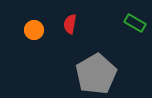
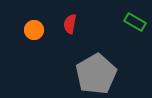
green rectangle: moved 1 px up
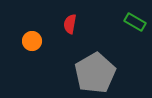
orange circle: moved 2 px left, 11 px down
gray pentagon: moved 1 px left, 1 px up
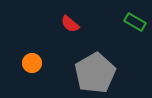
red semicircle: rotated 60 degrees counterclockwise
orange circle: moved 22 px down
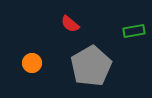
green rectangle: moved 1 px left, 9 px down; rotated 40 degrees counterclockwise
gray pentagon: moved 4 px left, 7 px up
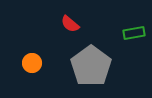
green rectangle: moved 2 px down
gray pentagon: rotated 6 degrees counterclockwise
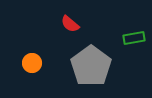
green rectangle: moved 5 px down
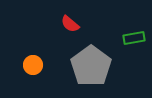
orange circle: moved 1 px right, 2 px down
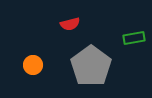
red semicircle: rotated 54 degrees counterclockwise
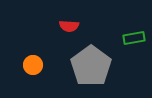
red semicircle: moved 1 px left, 2 px down; rotated 18 degrees clockwise
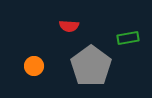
green rectangle: moved 6 px left
orange circle: moved 1 px right, 1 px down
